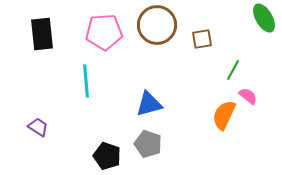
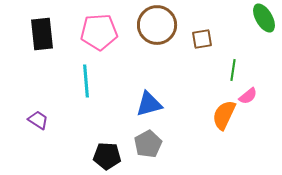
pink pentagon: moved 5 px left
green line: rotated 20 degrees counterclockwise
pink semicircle: rotated 102 degrees clockwise
purple trapezoid: moved 7 px up
gray pentagon: rotated 24 degrees clockwise
black pentagon: rotated 16 degrees counterclockwise
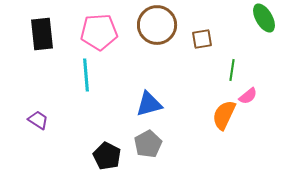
green line: moved 1 px left
cyan line: moved 6 px up
black pentagon: rotated 24 degrees clockwise
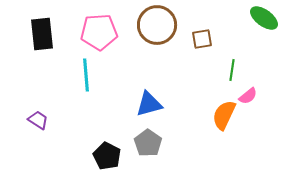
green ellipse: rotated 24 degrees counterclockwise
gray pentagon: moved 1 px up; rotated 8 degrees counterclockwise
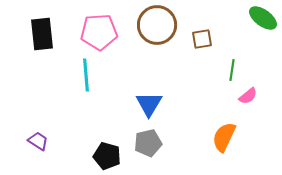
green ellipse: moved 1 px left
blue triangle: rotated 44 degrees counterclockwise
orange semicircle: moved 22 px down
purple trapezoid: moved 21 px down
gray pentagon: rotated 24 degrees clockwise
black pentagon: rotated 12 degrees counterclockwise
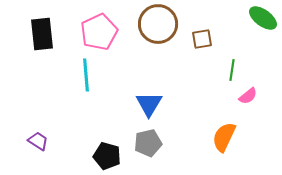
brown circle: moved 1 px right, 1 px up
pink pentagon: rotated 21 degrees counterclockwise
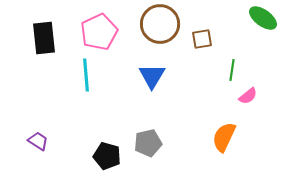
brown circle: moved 2 px right
black rectangle: moved 2 px right, 4 px down
blue triangle: moved 3 px right, 28 px up
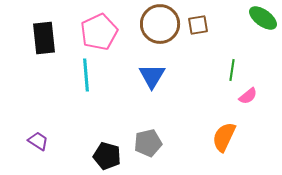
brown square: moved 4 px left, 14 px up
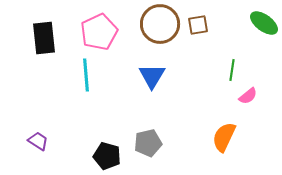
green ellipse: moved 1 px right, 5 px down
